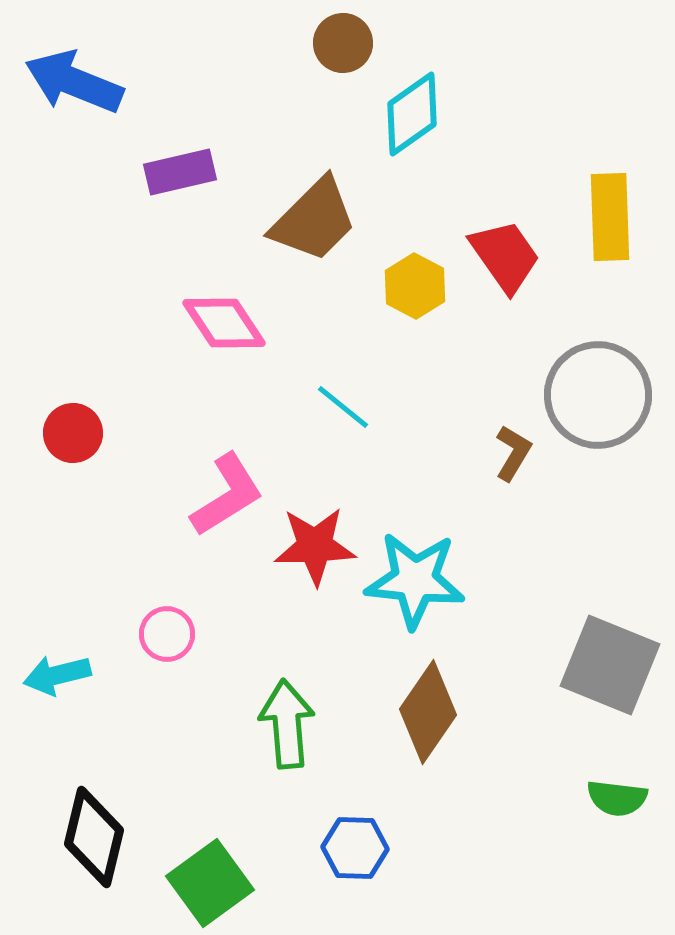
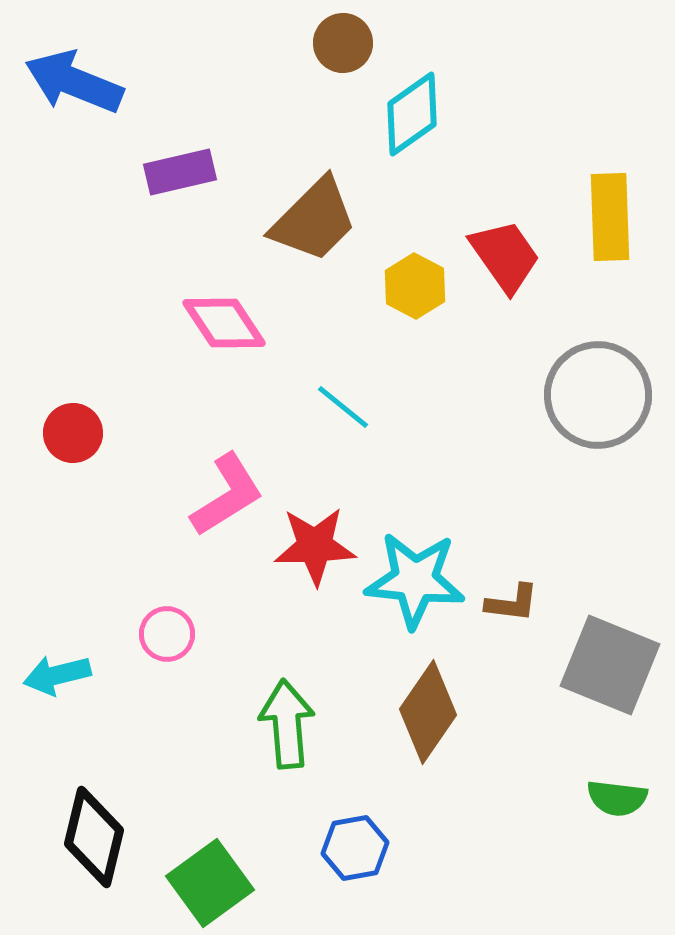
brown L-shape: moved 1 px left, 150 px down; rotated 66 degrees clockwise
blue hexagon: rotated 12 degrees counterclockwise
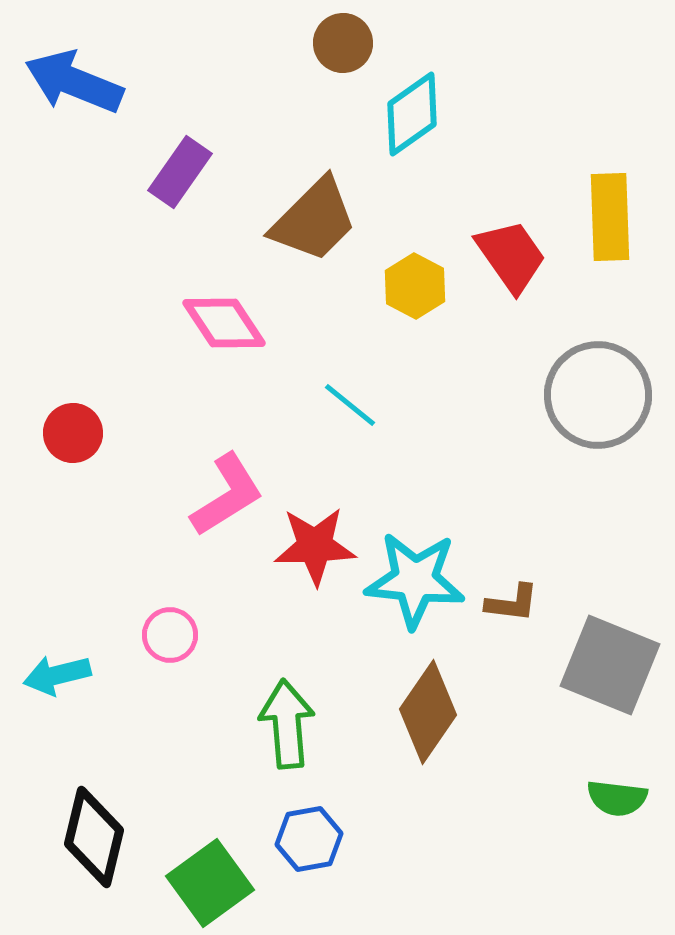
purple rectangle: rotated 42 degrees counterclockwise
red trapezoid: moved 6 px right
cyan line: moved 7 px right, 2 px up
pink circle: moved 3 px right, 1 px down
blue hexagon: moved 46 px left, 9 px up
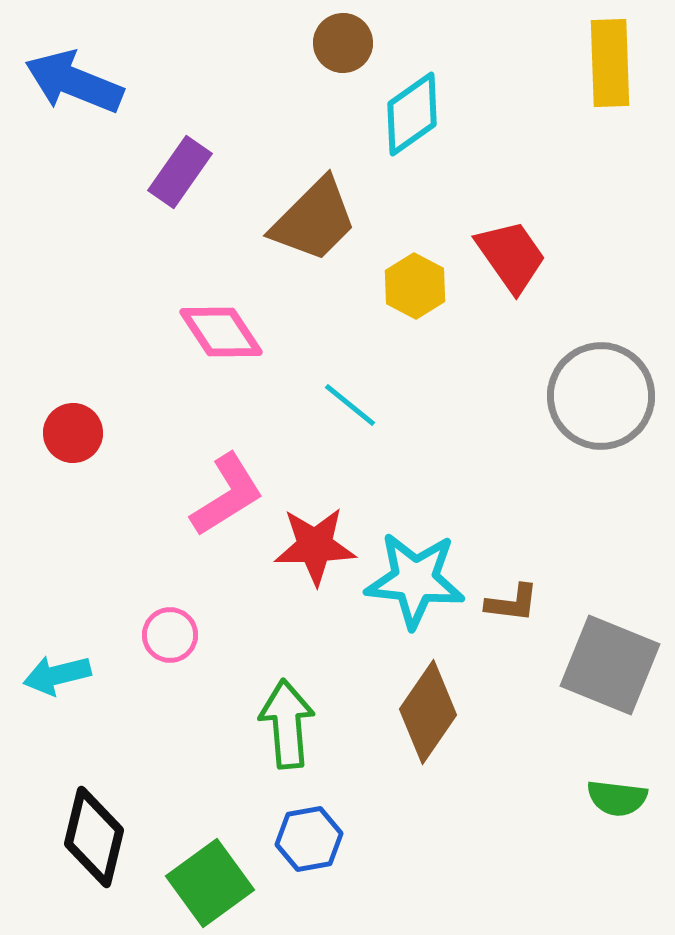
yellow rectangle: moved 154 px up
pink diamond: moved 3 px left, 9 px down
gray circle: moved 3 px right, 1 px down
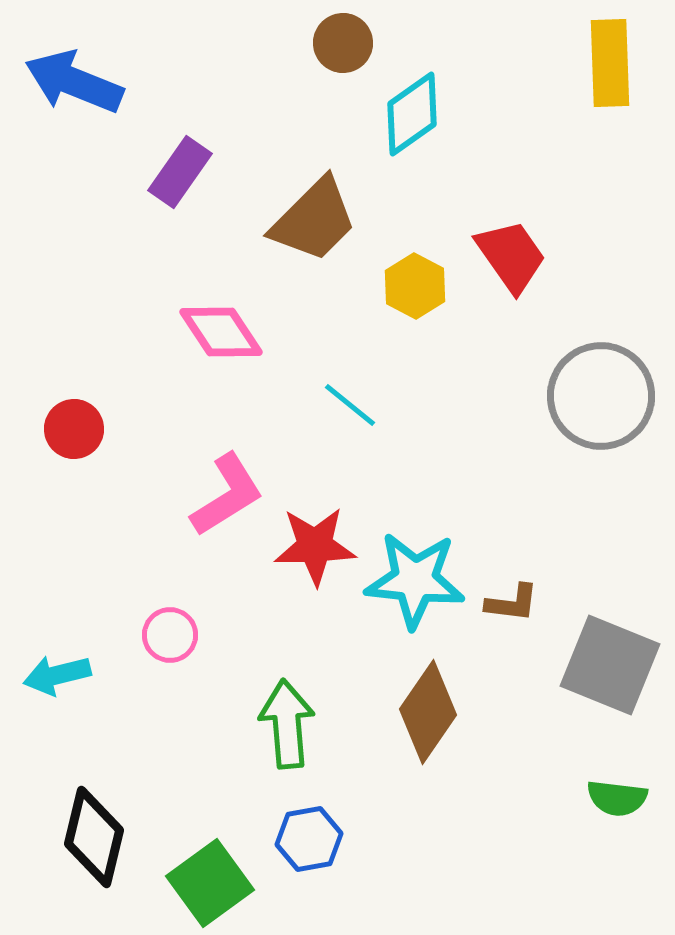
red circle: moved 1 px right, 4 px up
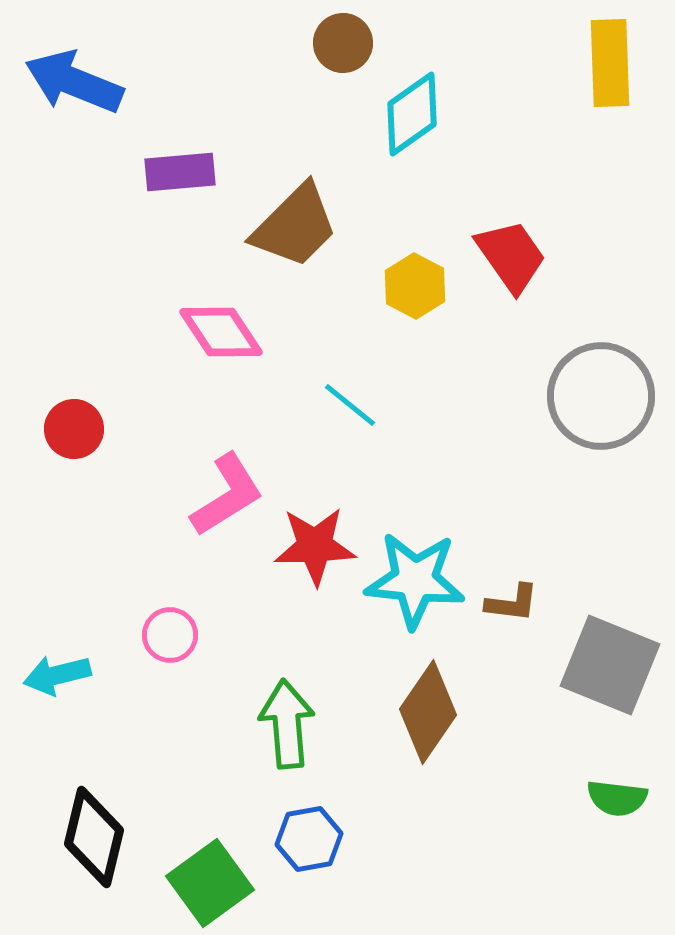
purple rectangle: rotated 50 degrees clockwise
brown trapezoid: moved 19 px left, 6 px down
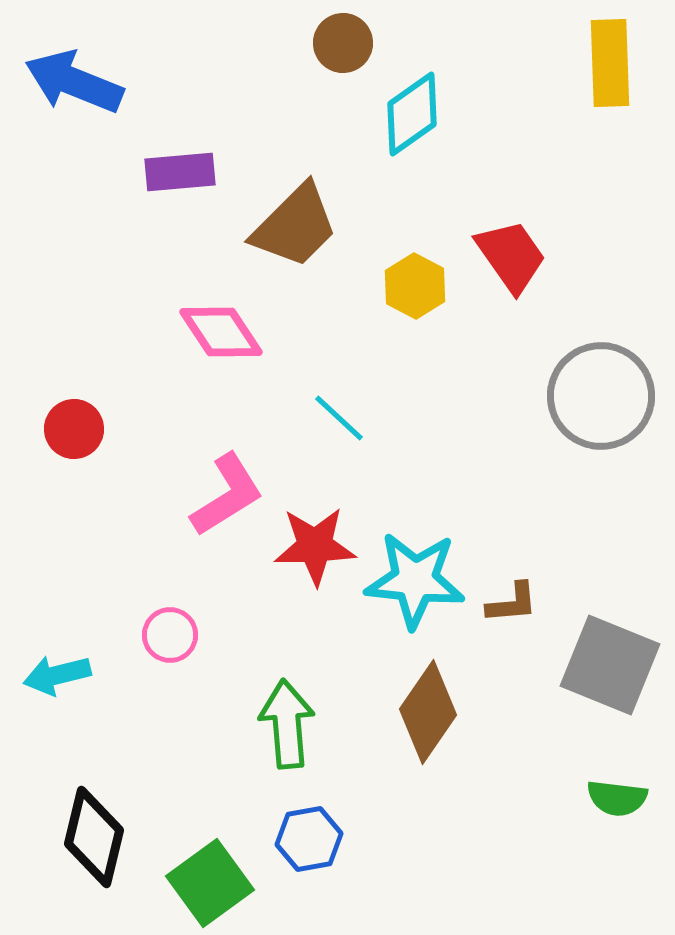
cyan line: moved 11 px left, 13 px down; rotated 4 degrees clockwise
brown L-shape: rotated 12 degrees counterclockwise
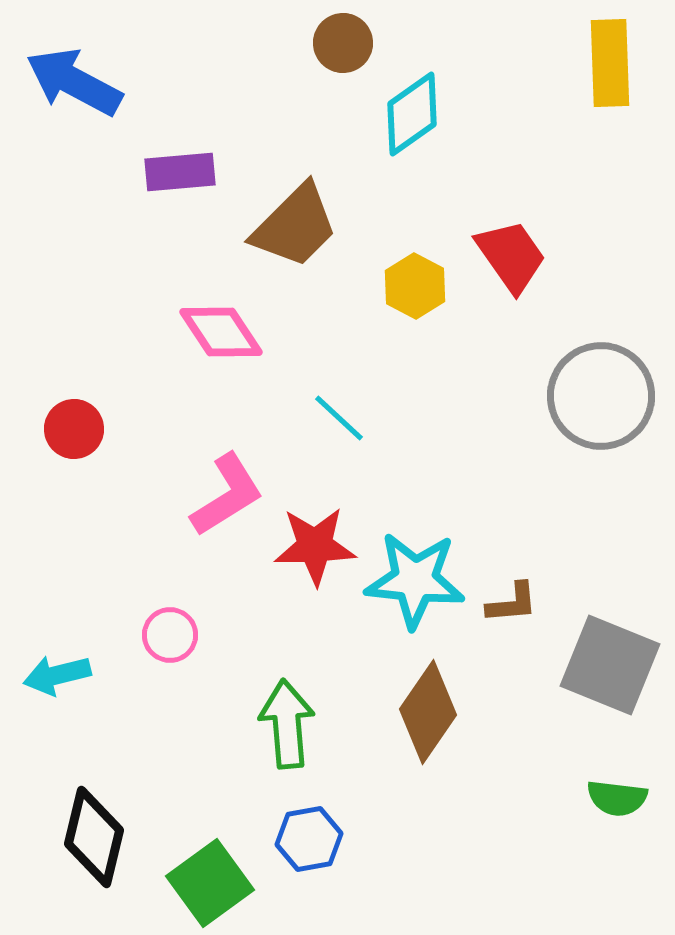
blue arrow: rotated 6 degrees clockwise
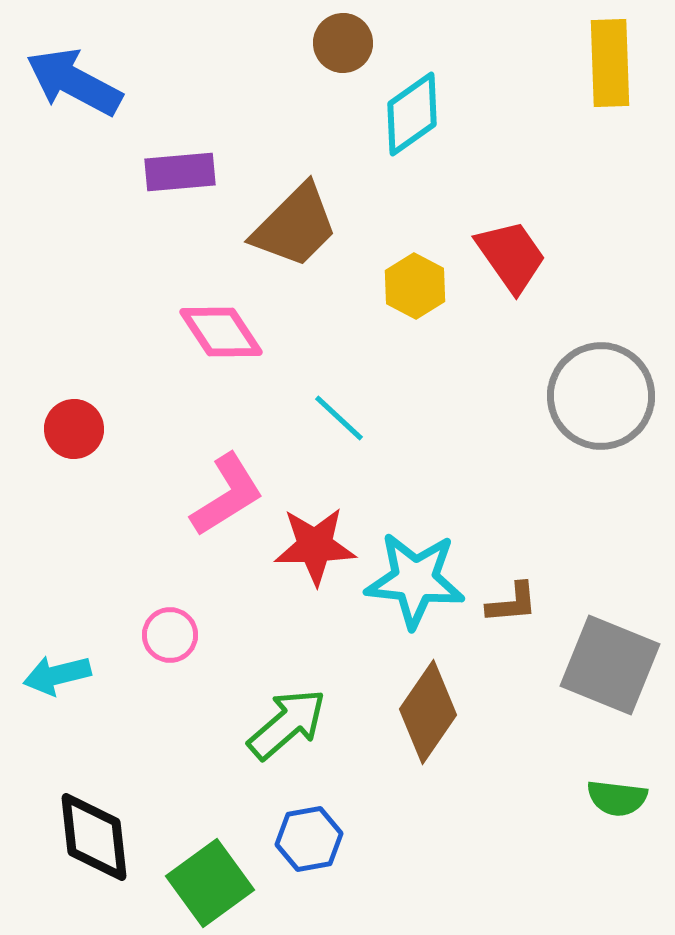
green arrow: rotated 54 degrees clockwise
black diamond: rotated 20 degrees counterclockwise
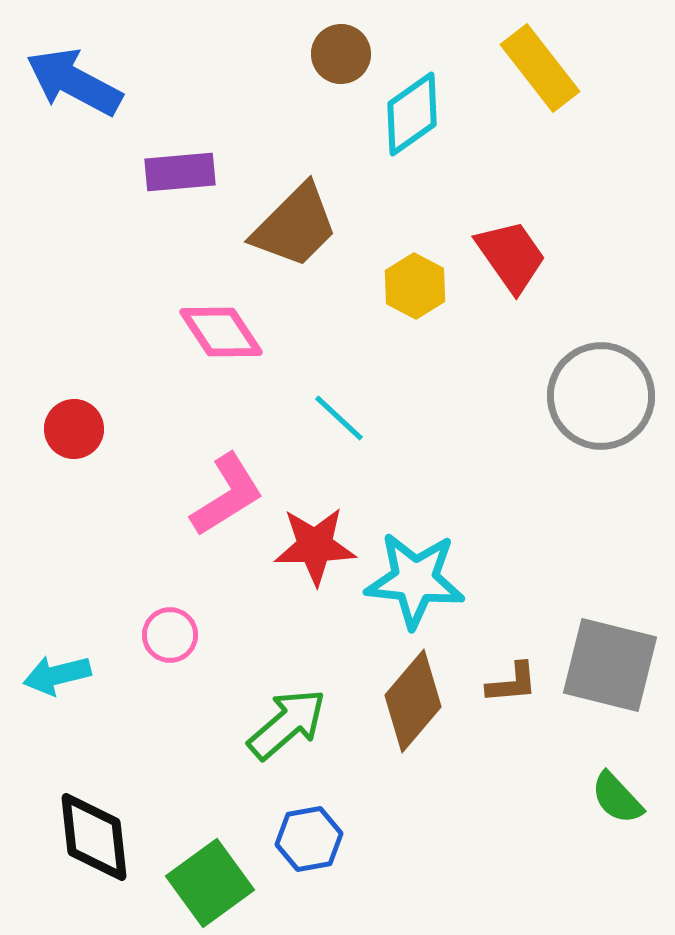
brown circle: moved 2 px left, 11 px down
yellow rectangle: moved 70 px left, 5 px down; rotated 36 degrees counterclockwise
brown L-shape: moved 80 px down
gray square: rotated 8 degrees counterclockwise
brown diamond: moved 15 px left, 11 px up; rotated 6 degrees clockwise
green semicircle: rotated 40 degrees clockwise
